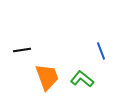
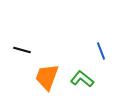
black line: rotated 24 degrees clockwise
orange trapezoid: rotated 140 degrees counterclockwise
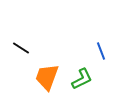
black line: moved 1 px left, 2 px up; rotated 18 degrees clockwise
green L-shape: rotated 115 degrees clockwise
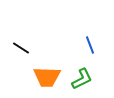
blue line: moved 11 px left, 6 px up
orange trapezoid: rotated 108 degrees counterclockwise
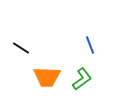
green L-shape: rotated 10 degrees counterclockwise
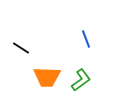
blue line: moved 4 px left, 6 px up
green L-shape: moved 1 px left, 1 px down
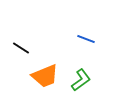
blue line: rotated 48 degrees counterclockwise
orange trapezoid: moved 2 px left, 1 px up; rotated 24 degrees counterclockwise
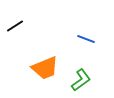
black line: moved 6 px left, 22 px up; rotated 66 degrees counterclockwise
orange trapezoid: moved 8 px up
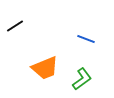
green L-shape: moved 1 px right, 1 px up
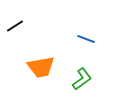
orange trapezoid: moved 4 px left, 1 px up; rotated 12 degrees clockwise
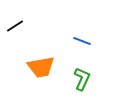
blue line: moved 4 px left, 2 px down
green L-shape: rotated 30 degrees counterclockwise
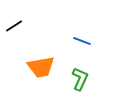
black line: moved 1 px left
green L-shape: moved 2 px left
